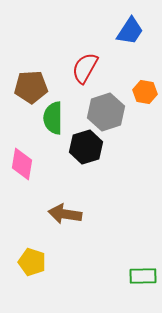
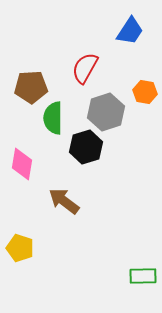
brown arrow: moved 1 px left, 13 px up; rotated 28 degrees clockwise
yellow pentagon: moved 12 px left, 14 px up
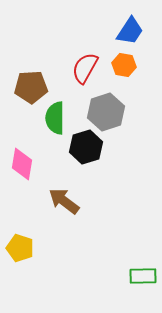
orange hexagon: moved 21 px left, 27 px up
green semicircle: moved 2 px right
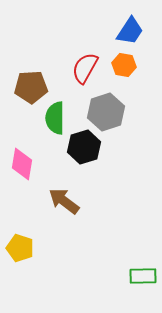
black hexagon: moved 2 px left
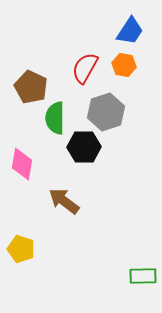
brown pentagon: rotated 28 degrees clockwise
black hexagon: rotated 16 degrees clockwise
yellow pentagon: moved 1 px right, 1 px down
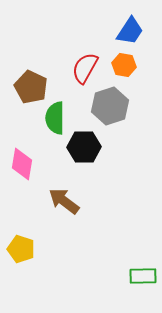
gray hexagon: moved 4 px right, 6 px up
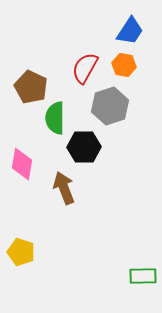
brown arrow: moved 13 px up; rotated 32 degrees clockwise
yellow pentagon: moved 3 px down
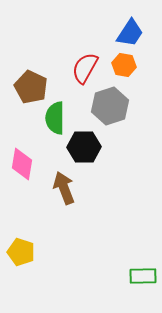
blue trapezoid: moved 2 px down
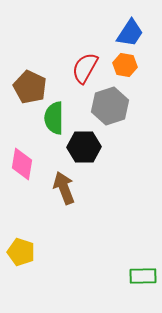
orange hexagon: moved 1 px right
brown pentagon: moved 1 px left
green semicircle: moved 1 px left
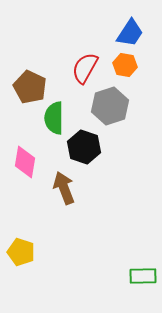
black hexagon: rotated 20 degrees clockwise
pink diamond: moved 3 px right, 2 px up
